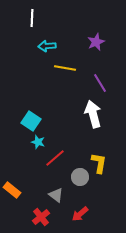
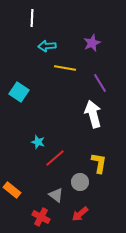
purple star: moved 4 px left, 1 px down
cyan square: moved 12 px left, 29 px up
gray circle: moved 5 px down
red cross: rotated 24 degrees counterclockwise
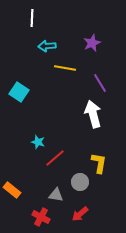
gray triangle: rotated 28 degrees counterclockwise
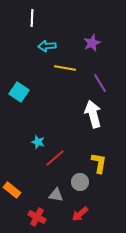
red cross: moved 4 px left
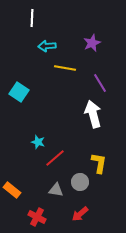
gray triangle: moved 5 px up
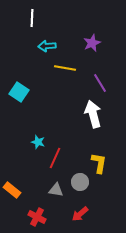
red line: rotated 25 degrees counterclockwise
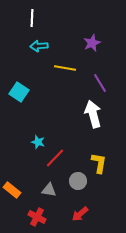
cyan arrow: moved 8 px left
red line: rotated 20 degrees clockwise
gray circle: moved 2 px left, 1 px up
gray triangle: moved 7 px left
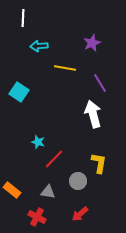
white line: moved 9 px left
red line: moved 1 px left, 1 px down
gray triangle: moved 1 px left, 2 px down
